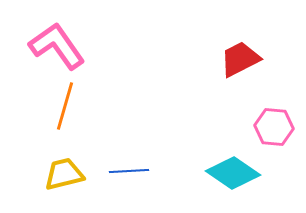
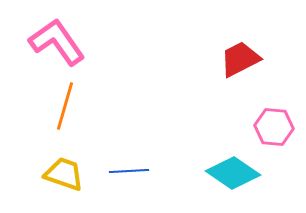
pink L-shape: moved 4 px up
yellow trapezoid: rotated 33 degrees clockwise
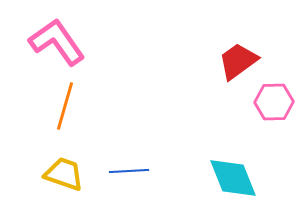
red trapezoid: moved 2 px left, 2 px down; rotated 9 degrees counterclockwise
pink hexagon: moved 25 px up; rotated 6 degrees counterclockwise
cyan diamond: moved 5 px down; rotated 34 degrees clockwise
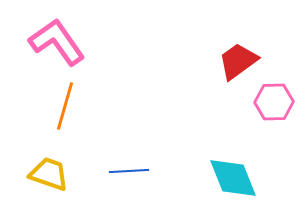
yellow trapezoid: moved 15 px left
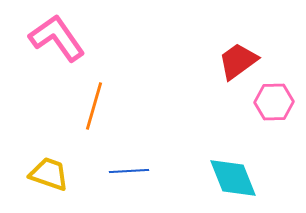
pink L-shape: moved 4 px up
orange line: moved 29 px right
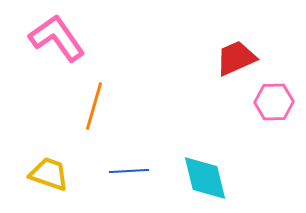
red trapezoid: moved 2 px left, 3 px up; rotated 12 degrees clockwise
cyan diamond: moved 28 px left; rotated 8 degrees clockwise
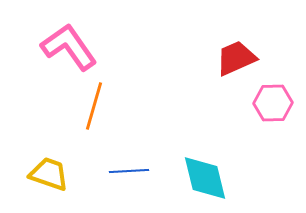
pink L-shape: moved 12 px right, 9 px down
pink hexagon: moved 1 px left, 1 px down
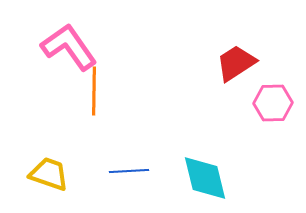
red trapezoid: moved 5 px down; rotated 9 degrees counterclockwise
orange line: moved 15 px up; rotated 15 degrees counterclockwise
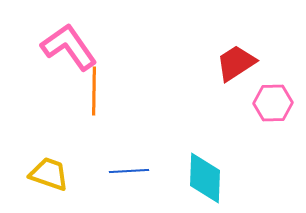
cyan diamond: rotated 16 degrees clockwise
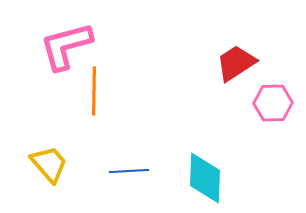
pink L-shape: moved 3 px left, 1 px up; rotated 70 degrees counterclockwise
yellow trapezoid: moved 10 px up; rotated 30 degrees clockwise
